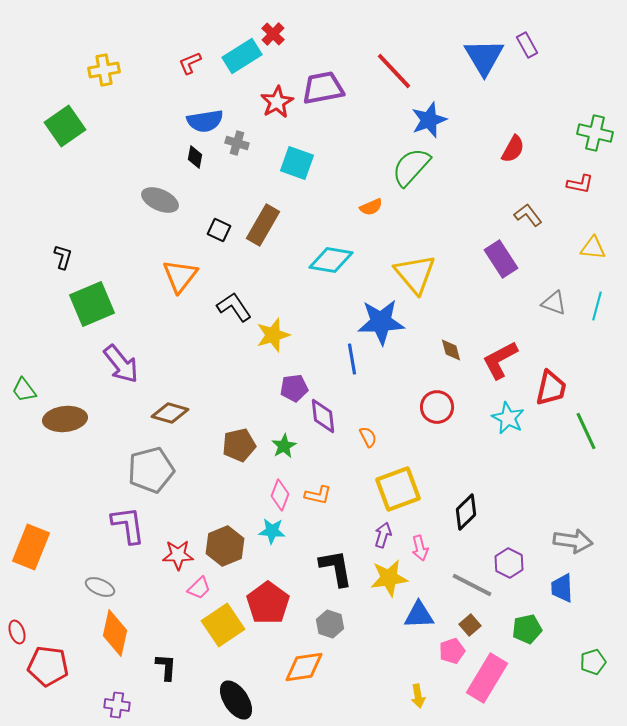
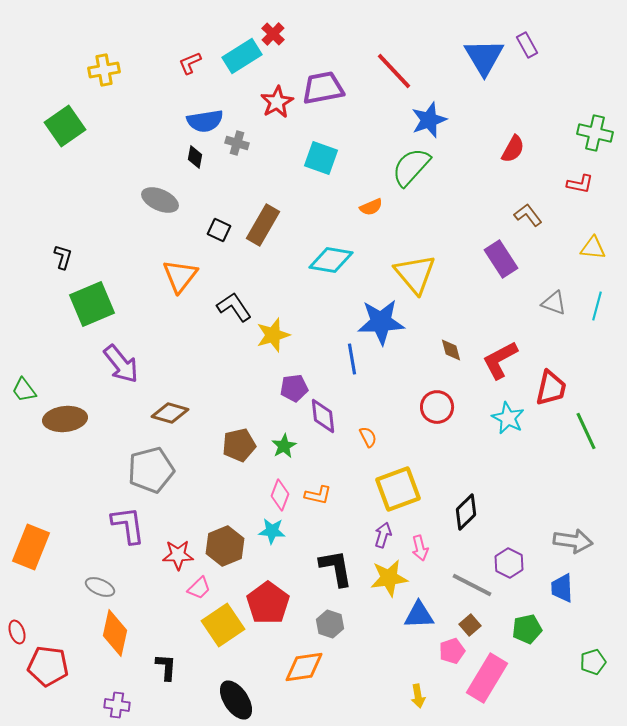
cyan square at (297, 163): moved 24 px right, 5 px up
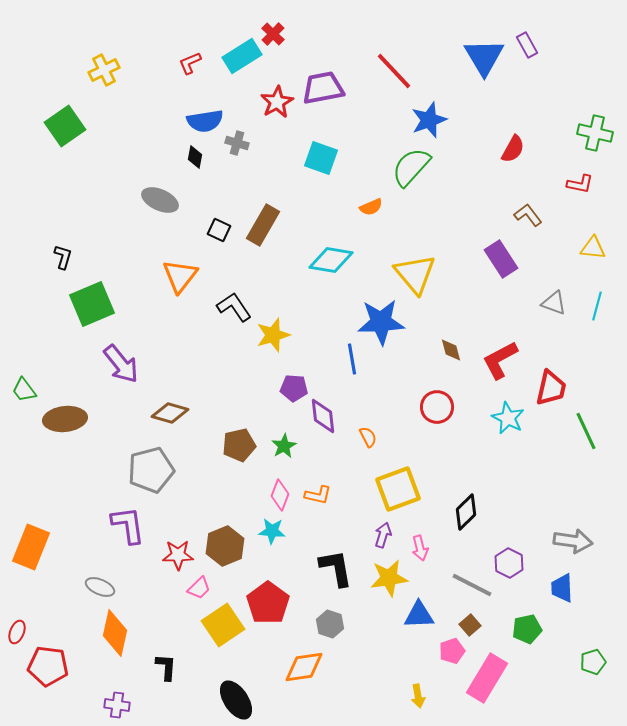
yellow cross at (104, 70): rotated 16 degrees counterclockwise
purple pentagon at (294, 388): rotated 12 degrees clockwise
red ellipse at (17, 632): rotated 40 degrees clockwise
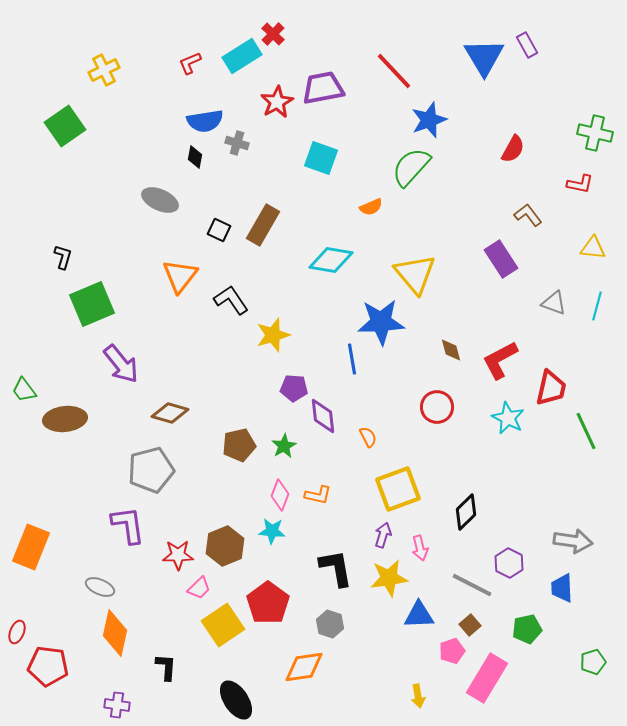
black L-shape at (234, 307): moved 3 px left, 7 px up
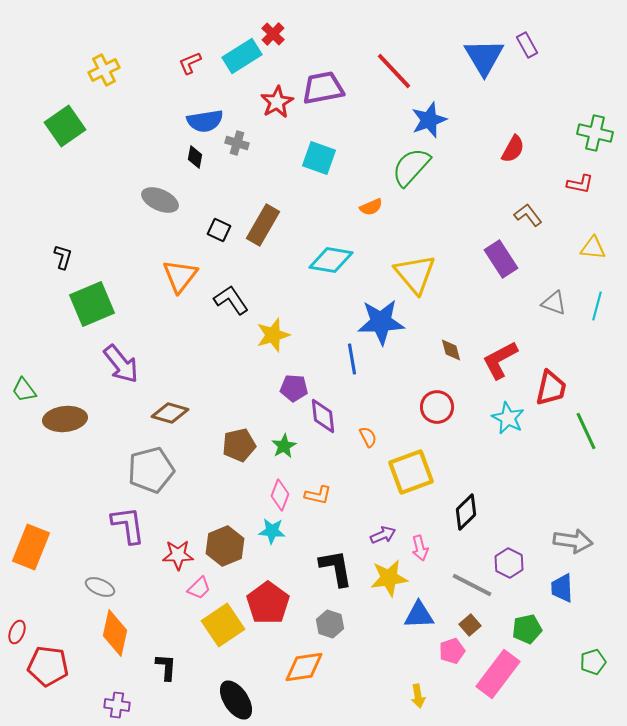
cyan square at (321, 158): moved 2 px left
yellow square at (398, 489): moved 13 px right, 17 px up
purple arrow at (383, 535): rotated 50 degrees clockwise
pink rectangle at (487, 678): moved 11 px right, 4 px up; rotated 6 degrees clockwise
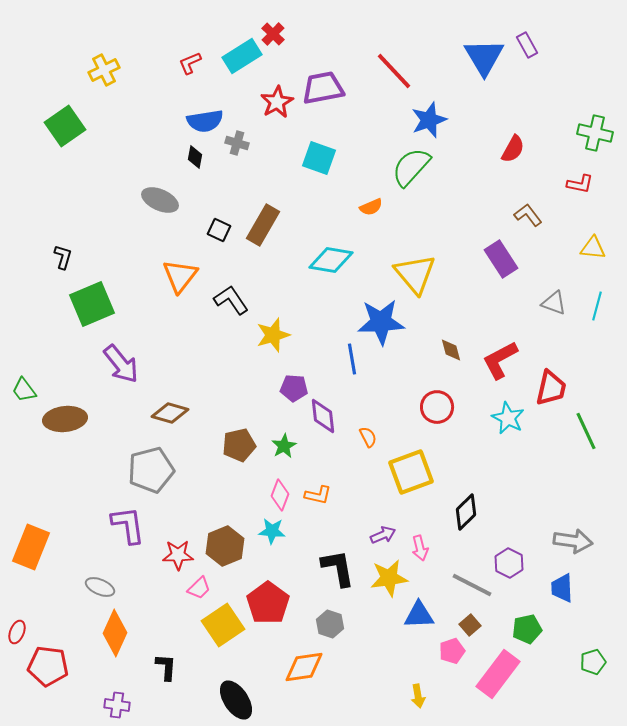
black L-shape at (336, 568): moved 2 px right
orange diamond at (115, 633): rotated 12 degrees clockwise
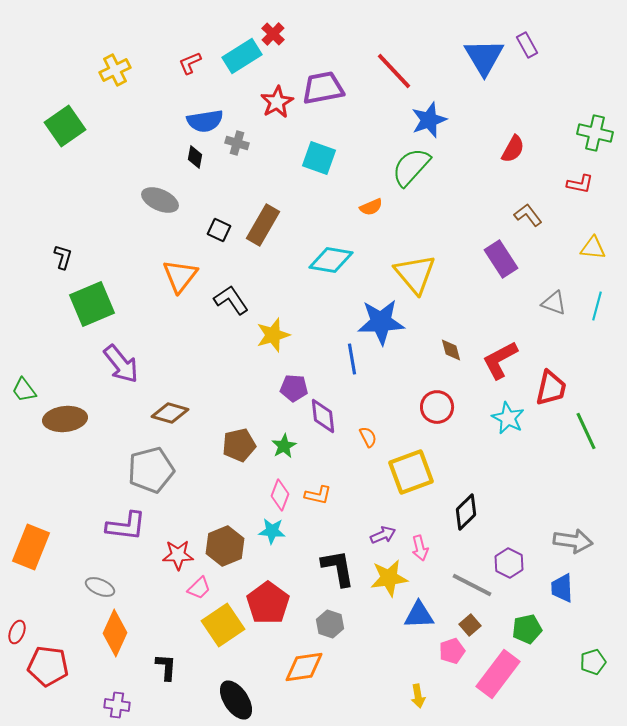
yellow cross at (104, 70): moved 11 px right
purple L-shape at (128, 525): moved 2 px left, 1 px down; rotated 105 degrees clockwise
